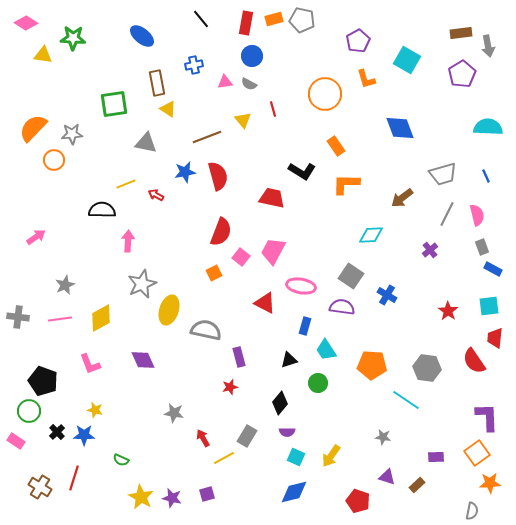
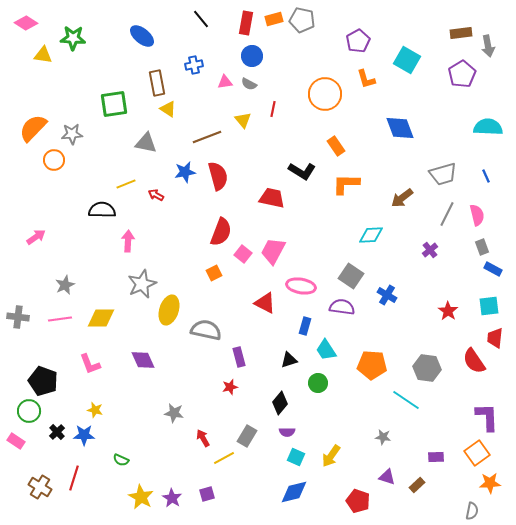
red line at (273, 109): rotated 28 degrees clockwise
pink square at (241, 257): moved 2 px right, 3 px up
yellow diamond at (101, 318): rotated 28 degrees clockwise
purple star at (172, 498): rotated 18 degrees clockwise
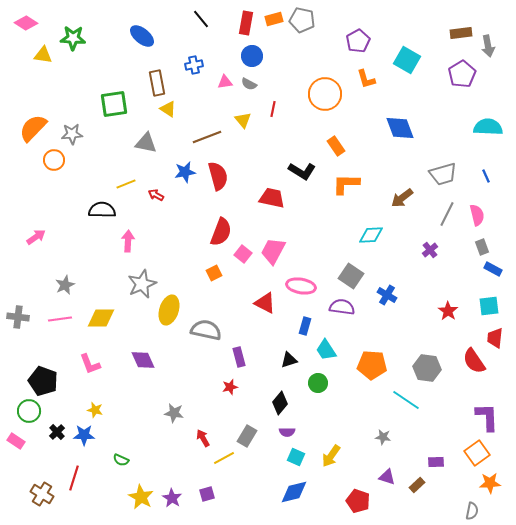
purple rectangle at (436, 457): moved 5 px down
brown cross at (40, 487): moved 2 px right, 7 px down
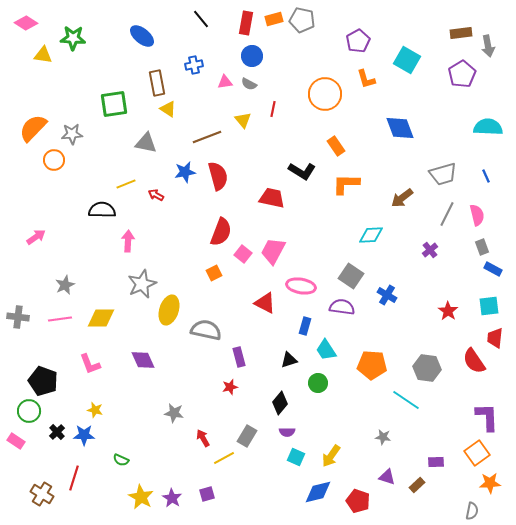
blue diamond at (294, 492): moved 24 px right
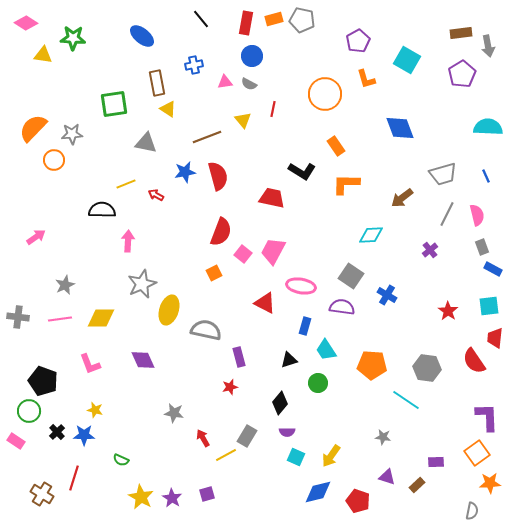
yellow line at (224, 458): moved 2 px right, 3 px up
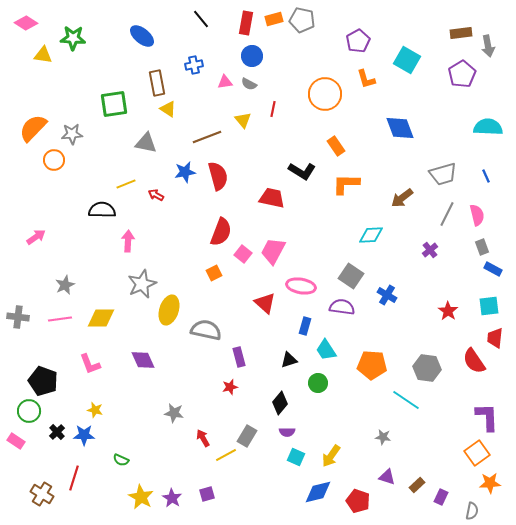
red triangle at (265, 303): rotated 15 degrees clockwise
purple rectangle at (436, 462): moved 5 px right, 35 px down; rotated 63 degrees counterclockwise
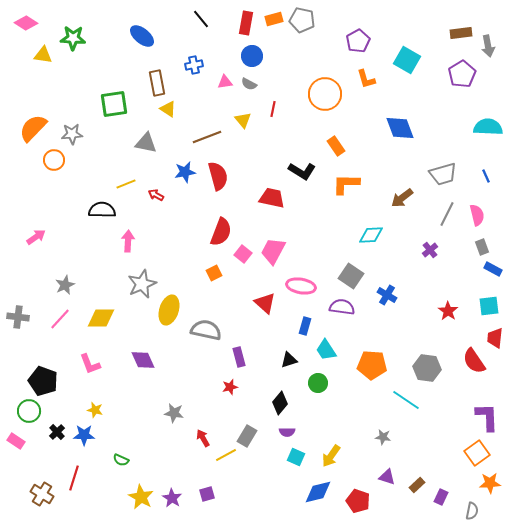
pink line at (60, 319): rotated 40 degrees counterclockwise
